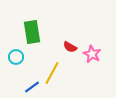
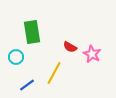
yellow line: moved 2 px right
blue line: moved 5 px left, 2 px up
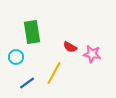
pink star: rotated 18 degrees counterclockwise
blue line: moved 2 px up
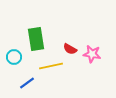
green rectangle: moved 4 px right, 7 px down
red semicircle: moved 2 px down
cyan circle: moved 2 px left
yellow line: moved 3 px left, 7 px up; rotated 50 degrees clockwise
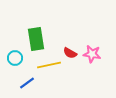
red semicircle: moved 4 px down
cyan circle: moved 1 px right, 1 px down
yellow line: moved 2 px left, 1 px up
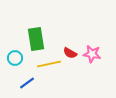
yellow line: moved 1 px up
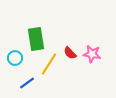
red semicircle: rotated 16 degrees clockwise
yellow line: rotated 45 degrees counterclockwise
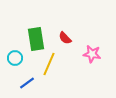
red semicircle: moved 5 px left, 15 px up
yellow line: rotated 10 degrees counterclockwise
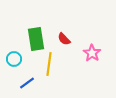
red semicircle: moved 1 px left, 1 px down
pink star: moved 1 px up; rotated 24 degrees clockwise
cyan circle: moved 1 px left, 1 px down
yellow line: rotated 15 degrees counterclockwise
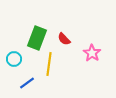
green rectangle: moved 1 px right, 1 px up; rotated 30 degrees clockwise
